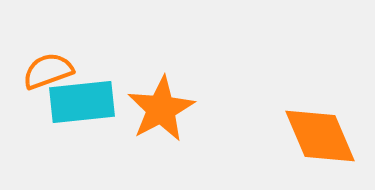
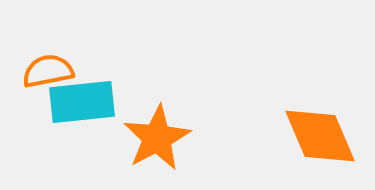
orange semicircle: rotated 9 degrees clockwise
orange star: moved 4 px left, 29 px down
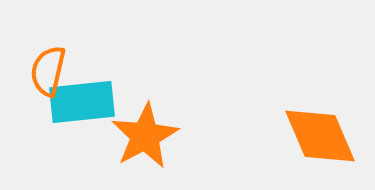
orange semicircle: rotated 66 degrees counterclockwise
orange star: moved 12 px left, 2 px up
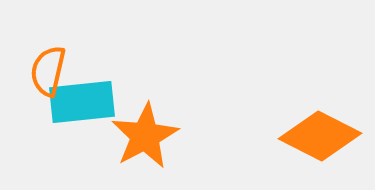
orange diamond: rotated 40 degrees counterclockwise
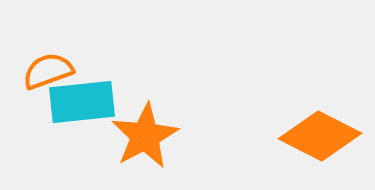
orange semicircle: rotated 57 degrees clockwise
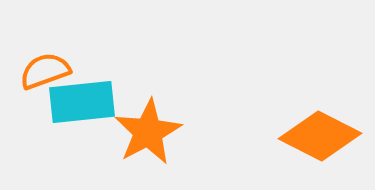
orange semicircle: moved 3 px left
orange star: moved 3 px right, 4 px up
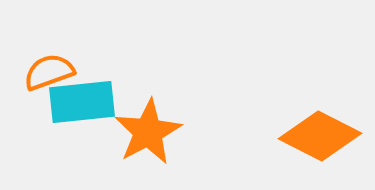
orange semicircle: moved 4 px right, 1 px down
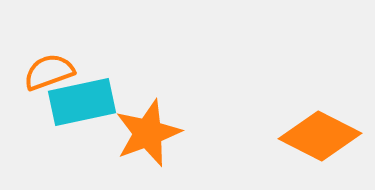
cyan rectangle: rotated 6 degrees counterclockwise
orange star: moved 1 px down; rotated 8 degrees clockwise
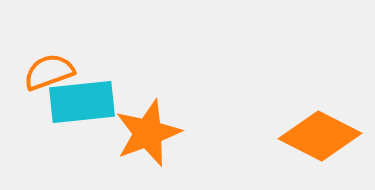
cyan rectangle: rotated 6 degrees clockwise
